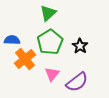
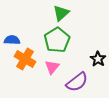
green triangle: moved 13 px right
green pentagon: moved 7 px right, 2 px up
black star: moved 18 px right, 13 px down
orange cross: rotated 20 degrees counterclockwise
pink triangle: moved 7 px up
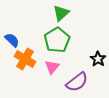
blue semicircle: rotated 42 degrees clockwise
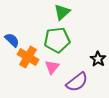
green triangle: moved 1 px right, 1 px up
green pentagon: rotated 25 degrees clockwise
orange cross: moved 3 px right, 2 px up
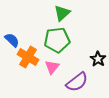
green triangle: moved 1 px down
